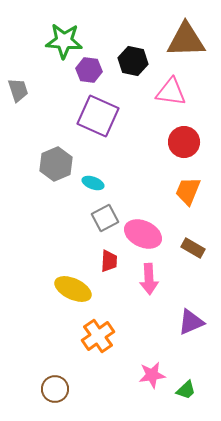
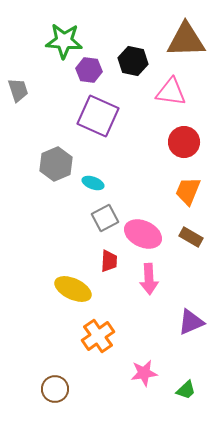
brown rectangle: moved 2 px left, 11 px up
pink star: moved 8 px left, 2 px up
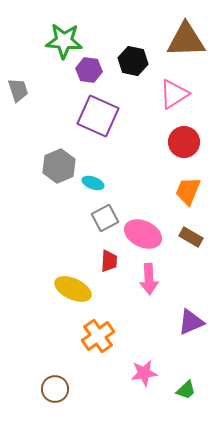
pink triangle: moved 3 px right, 2 px down; rotated 40 degrees counterclockwise
gray hexagon: moved 3 px right, 2 px down
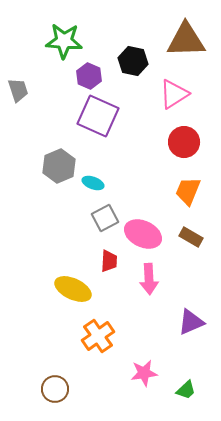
purple hexagon: moved 6 px down; rotated 15 degrees clockwise
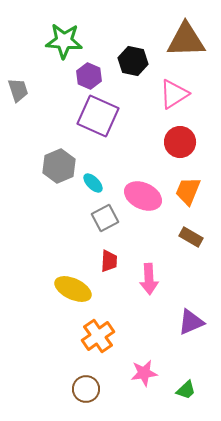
red circle: moved 4 px left
cyan ellipse: rotated 25 degrees clockwise
pink ellipse: moved 38 px up
brown circle: moved 31 px right
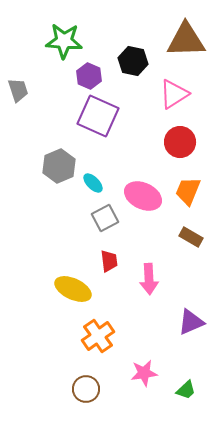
red trapezoid: rotated 10 degrees counterclockwise
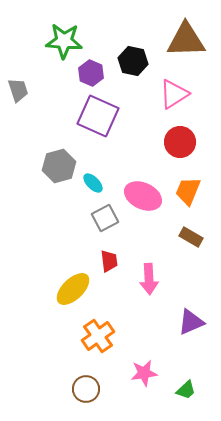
purple hexagon: moved 2 px right, 3 px up
gray hexagon: rotated 8 degrees clockwise
yellow ellipse: rotated 69 degrees counterclockwise
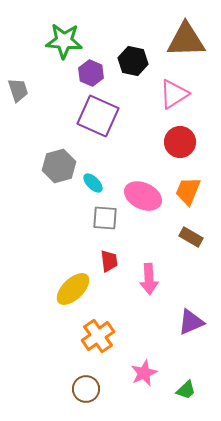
gray square: rotated 32 degrees clockwise
pink star: rotated 16 degrees counterclockwise
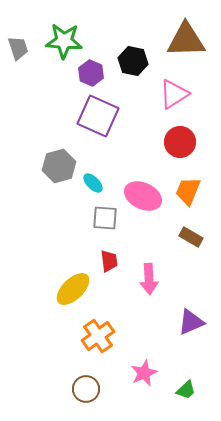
gray trapezoid: moved 42 px up
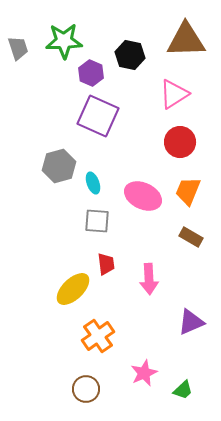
green star: rotated 6 degrees counterclockwise
black hexagon: moved 3 px left, 6 px up
cyan ellipse: rotated 25 degrees clockwise
gray square: moved 8 px left, 3 px down
red trapezoid: moved 3 px left, 3 px down
green trapezoid: moved 3 px left
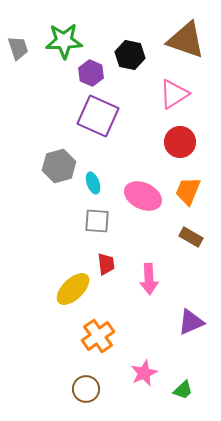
brown triangle: rotated 21 degrees clockwise
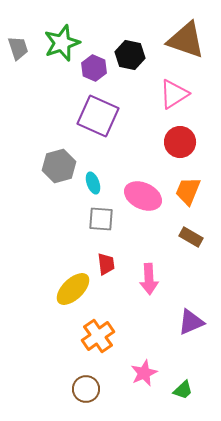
green star: moved 2 px left, 2 px down; rotated 18 degrees counterclockwise
purple hexagon: moved 3 px right, 5 px up
gray square: moved 4 px right, 2 px up
